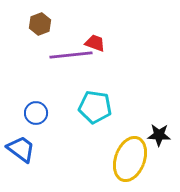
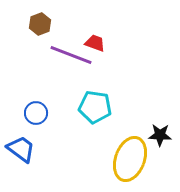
purple line: rotated 27 degrees clockwise
black star: moved 1 px right
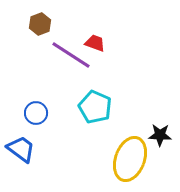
purple line: rotated 12 degrees clockwise
cyan pentagon: rotated 16 degrees clockwise
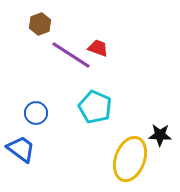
red trapezoid: moved 3 px right, 5 px down
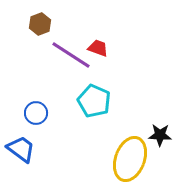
cyan pentagon: moved 1 px left, 6 px up
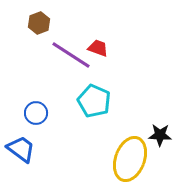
brown hexagon: moved 1 px left, 1 px up
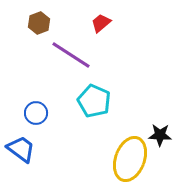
red trapezoid: moved 3 px right, 25 px up; rotated 60 degrees counterclockwise
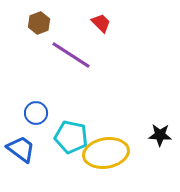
red trapezoid: rotated 85 degrees clockwise
cyan pentagon: moved 23 px left, 36 px down; rotated 12 degrees counterclockwise
yellow ellipse: moved 24 px left, 6 px up; rotated 60 degrees clockwise
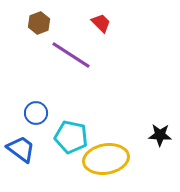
yellow ellipse: moved 6 px down
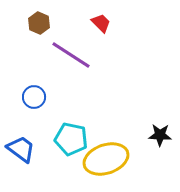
brown hexagon: rotated 15 degrees counterclockwise
blue circle: moved 2 px left, 16 px up
cyan pentagon: moved 2 px down
yellow ellipse: rotated 9 degrees counterclockwise
